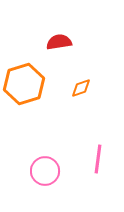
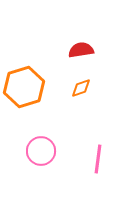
red semicircle: moved 22 px right, 8 px down
orange hexagon: moved 3 px down
pink circle: moved 4 px left, 20 px up
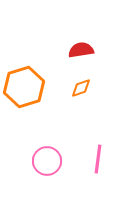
pink circle: moved 6 px right, 10 px down
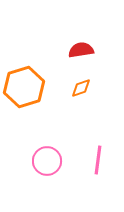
pink line: moved 1 px down
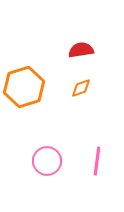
pink line: moved 1 px left, 1 px down
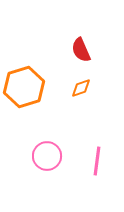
red semicircle: rotated 105 degrees counterclockwise
pink circle: moved 5 px up
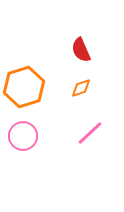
pink circle: moved 24 px left, 20 px up
pink line: moved 7 px left, 28 px up; rotated 40 degrees clockwise
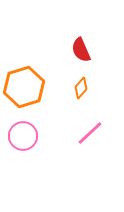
orange diamond: rotated 30 degrees counterclockwise
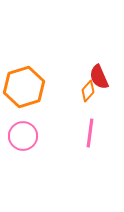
red semicircle: moved 18 px right, 27 px down
orange diamond: moved 7 px right, 3 px down
pink line: rotated 40 degrees counterclockwise
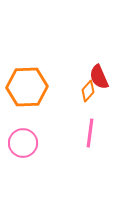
orange hexagon: moved 3 px right; rotated 15 degrees clockwise
pink circle: moved 7 px down
